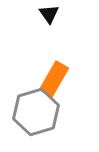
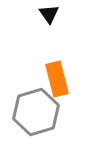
orange rectangle: moved 3 px right; rotated 44 degrees counterclockwise
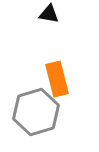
black triangle: rotated 45 degrees counterclockwise
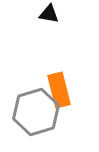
orange rectangle: moved 2 px right, 11 px down
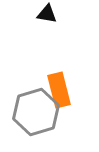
black triangle: moved 2 px left
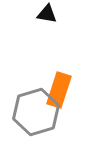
orange rectangle: rotated 32 degrees clockwise
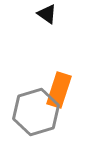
black triangle: rotated 25 degrees clockwise
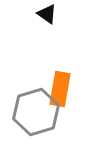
orange rectangle: moved 1 px right, 1 px up; rotated 8 degrees counterclockwise
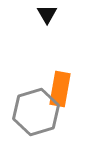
black triangle: rotated 25 degrees clockwise
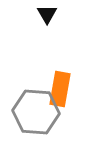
gray hexagon: rotated 21 degrees clockwise
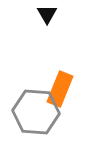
orange rectangle: rotated 12 degrees clockwise
